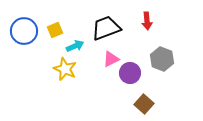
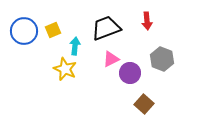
yellow square: moved 2 px left
cyan arrow: rotated 60 degrees counterclockwise
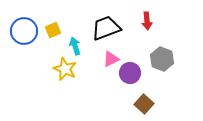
cyan arrow: rotated 24 degrees counterclockwise
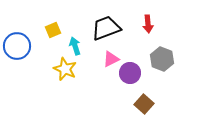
red arrow: moved 1 px right, 3 px down
blue circle: moved 7 px left, 15 px down
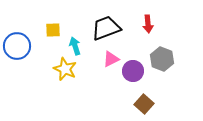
yellow square: rotated 21 degrees clockwise
purple circle: moved 3 px right, 2 px up
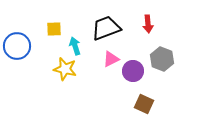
yellow square: moved 1 px right, 1 px up
yellow star: rotated 10 degrees counterclockwise
brown square: rotated 18 degrees counterclockwise
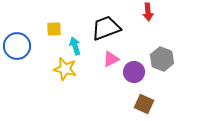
red arrow: moved 12 px up
purple circle: moved 1 px right, 1 px down
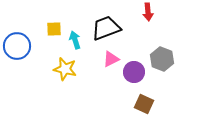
cyan arrow: moved 6 px up
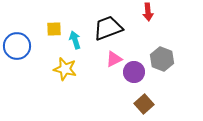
black trapezoid: moved 2 px right
pink triangle: moved 3 px right
brown square: rotated 24 degrees clockwise
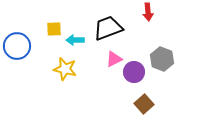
cyan arrow: rotated 72 degrees counterclockwise
